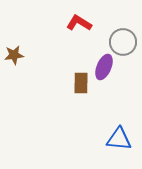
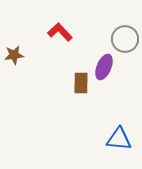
red L-shape: moved 19 px left, 9 px down; rotated 15 degrees clockwise
gray circle: moved 2 px right, 3 px up
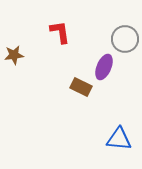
red L-shape: rotated 35 degrees clockwise
brown rectangle: moved 4 px down; rotated 65 degrees counterclockwise
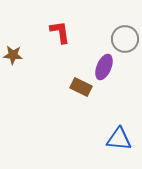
brown star: moved 1 px left; rotated 12 degrees clockwise
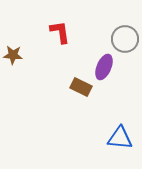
blue triangle: moved 1 px right, 1 px up
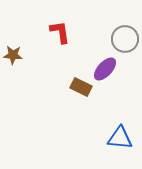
purple ellipse: moved 1 px right, 2 px down; rotated 20 degrees clockwise
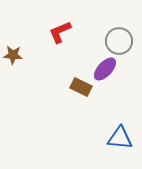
red L-shape: rotated 105 degrees counterclockwise
gray circle: moved 6 px left, 2 px down
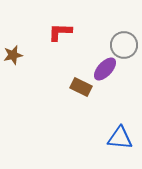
red L-shape: rotated 25 degrees clockwise
gray circle: moved 5 px right, 4 px down
brown star: rotated 18 degrees counterclockwise
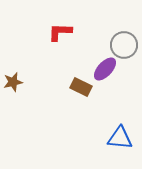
brown star: moved 27 px down
